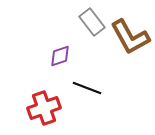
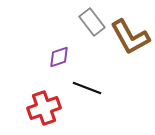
purple diamond: moved 1 px left, 1 px down
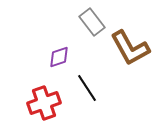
brown L-shape: moved 11 px down
black line: rotated 36 degrees clockwise
red cross: moved 5 px up
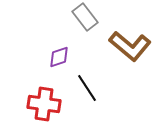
gray rectangle: moved 7 px left, 5 px up
brown L-shape: moved 2 px up; rotated 21 degrees counterclockwise
red cross: moved 1 px down; rotated 28 degrees clockwise
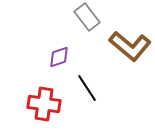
gray rectangle: moved 2 px right
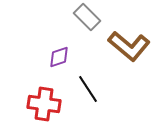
gray rectangle: rotated 8 degrees counterclockwise
brown L-shape: moved 1 px left
black line: moved 1 px right, 1 px down
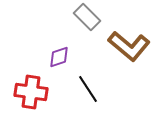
red cross: moved 13 px left, 12 px up
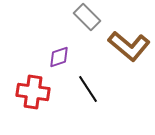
red cross: moved 2 px right
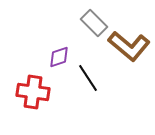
gray rectangle: moved 7 px right, 6 px down
black line: moved 11 px up
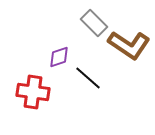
brown L-shape: moved 1 px up; rotated 6 degrees counterclockwise
black line: rotated 16 degrees counterclockwise
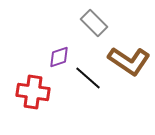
brown L-shape: moved 16 px down
